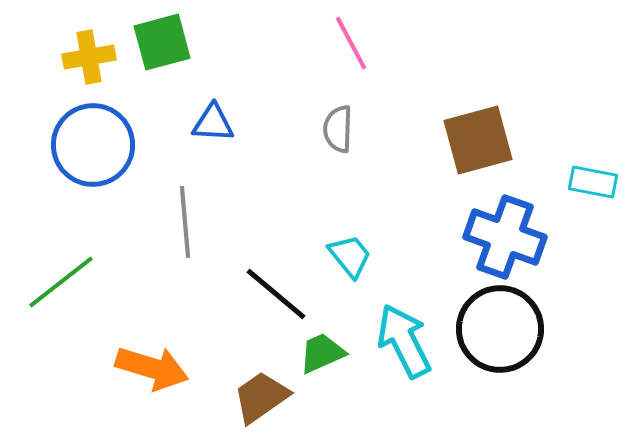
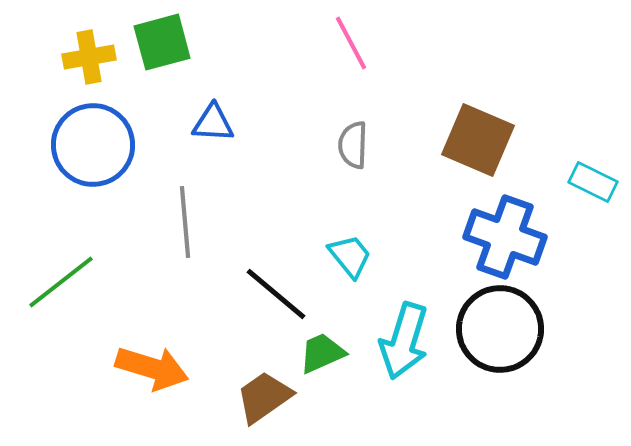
gray semicircle: moved 15 px right, 16 px down
brown square: rotated 38 degrees clockwise
cyan rectangle: rotated 15 degrees clockwise
cyan arrow: rotated 136 degrees counterclockwise
brown trapezoid: moved 3 px right
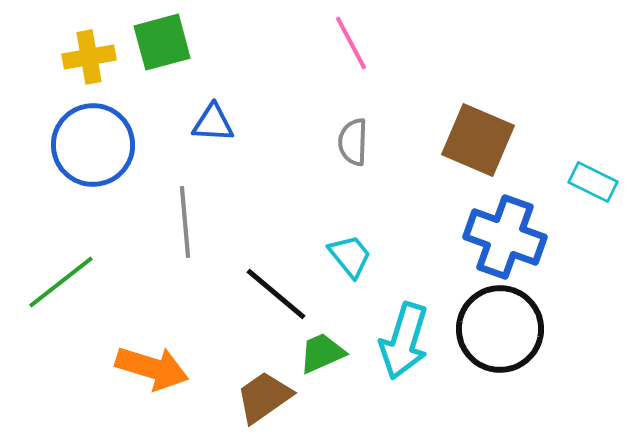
gray semicircle: moved 3 px up
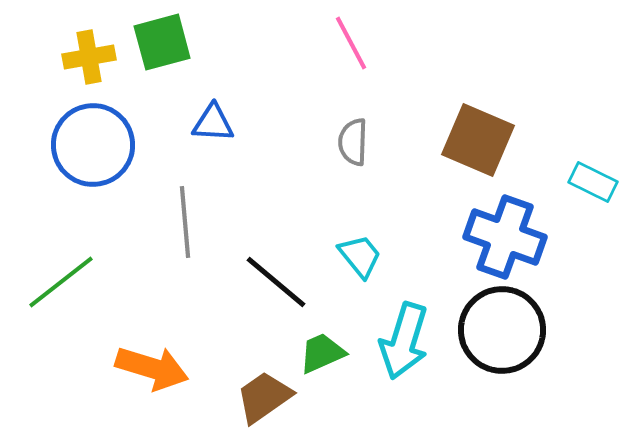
cyan trapezoid: moved 10 px right
black line: moved 12 px up
black circle: moved 2 px right, 1 px down
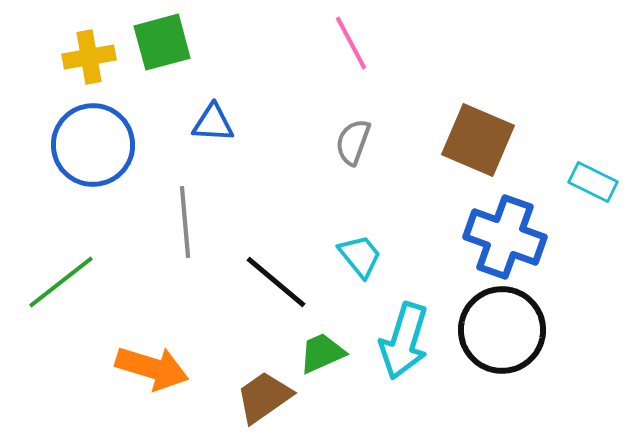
gray semicircle: rotated 18 degrees clockwise
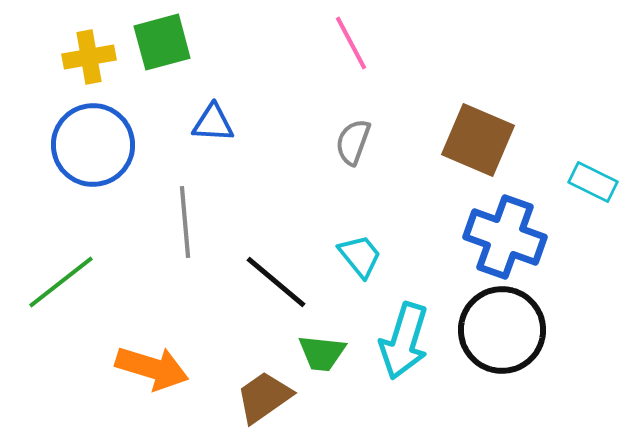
green trapezoid: rotated 150 degrees counterclockwise
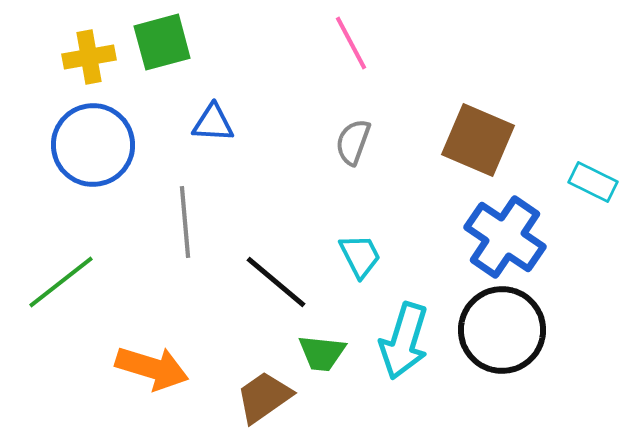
blue cross: rotated 14 degrees clockwise
cyan trapezoid: rotated 12 degrees clockwise
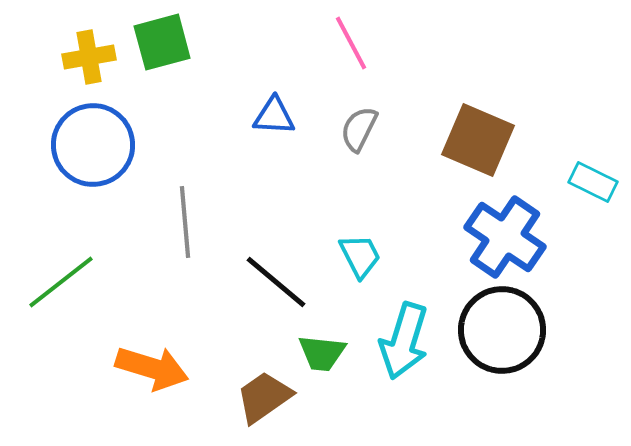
blue triangle: moved 61 px right, 7 px up
gray semicircle: moved 6 px right, 13 px up; rotated 6 degrees clockwise
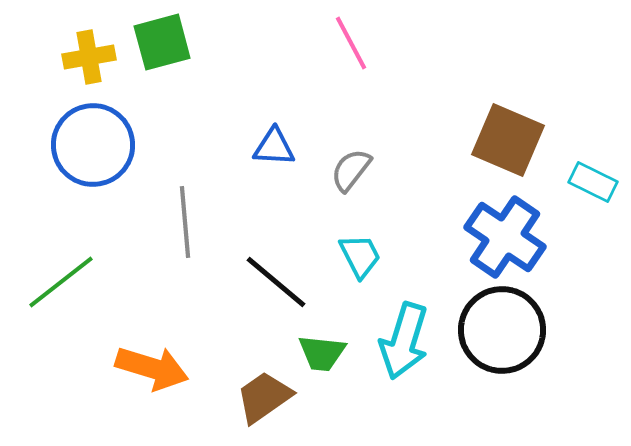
blue triangle: moved 31 px down
gray semicircle: moved 8 px left, 41 px down; rotated 12 degrees clockwise
brown square: moved 30 px right
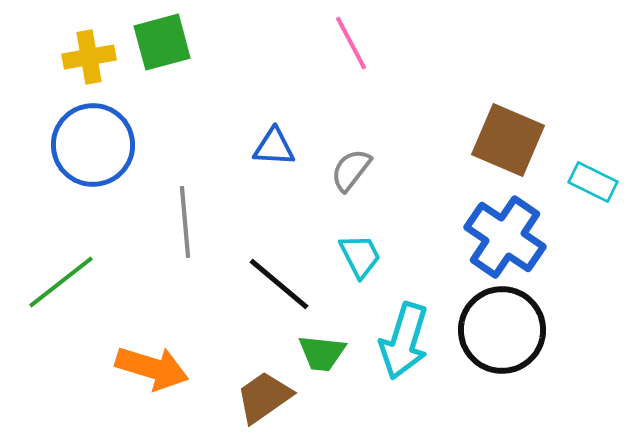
black line: moved 3 px right, 2 px down
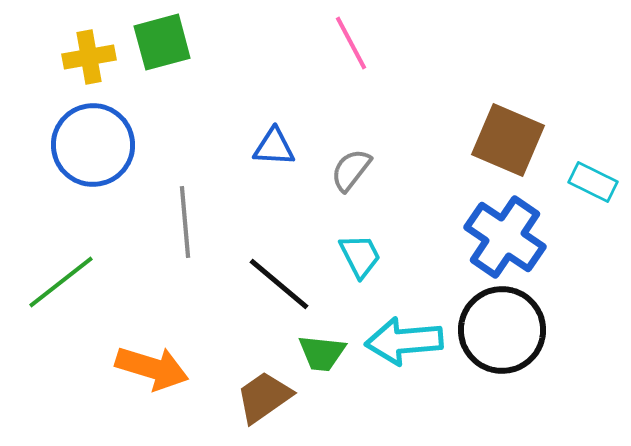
cyan arrow: rotated 68 degrees clockwise
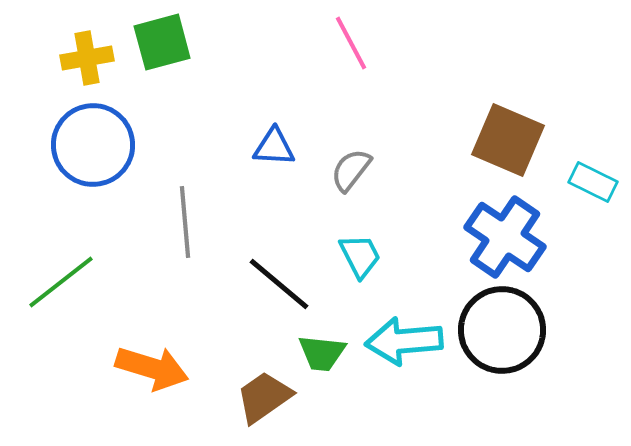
yellow cross: moved 2 px left, 1 px down
